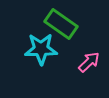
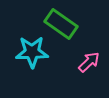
cyan star: moved 9 px left, 3 px down
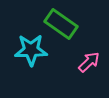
cyan star: moved 1 px left, 2 px up
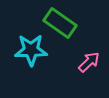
green rectangle: moved 1 px left, 1 px up
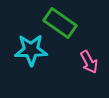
pink arrow: rotated 105 degrees clockwise
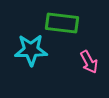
green rectangle: moved 2 px right; rotated 28 degrees counterclockwise
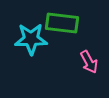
cyan star: moved 11 px up
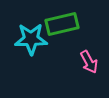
green rectangle: moved 1 px down; rotated 20 degrees counterclockwise
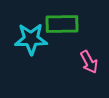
green rectangle: rotated 12 degrees clockwise
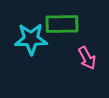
pink arrow: moved 2 px left, 4 px up
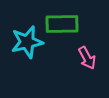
cyan star: moved 4 px left, 3 px down; rotated 12 degrees counterclockwise
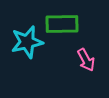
pink arrow: moved 1 px left, 2 px down
